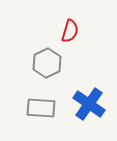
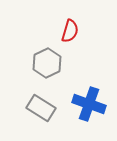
blue cross: rotated 16 degrees counterclockwise
gray rectangle: rotated 28 degrees clockwise
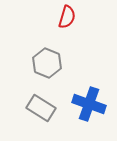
red semicircle: moved 3 px left, 14 px up
gray hexagon: rotated 12 degrees counterclockwise
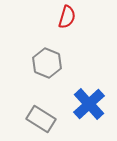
blue cross: rotated 28 degrees clockwise
gray rectangle: moved 11 px down
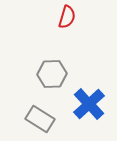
gray hexagon: moved 5 px right, 11 px down; rotated 24 degrees counterclockwise
gray rectangle: moved 1 px left
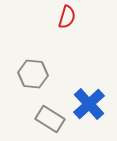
gray hexagon: moved 19 px left; rotated 8 degrees clockwise
gray rectangle: moved 10 px right
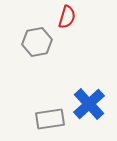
gray hexagon: moved 4 px right, 32 px up; rotated 16 degrees counterclockwise
gray rectangle: rotated 40 degrees counterclockwise
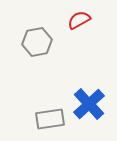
red semicircle: moved 12 px right, 3 px down; rotated 135 degrees counterclockwise
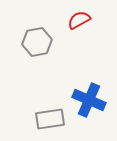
blue cross: moved 4 px up; rotated 24 degrees counterclockwise
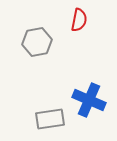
red semicircle: rotated 130 degrees clockwise
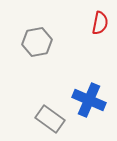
red semicircle: moved 21 px right, 3 px down
gray rectangle: rotated 44 degrees clockwise
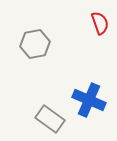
red semicircle: rotated 30 degrees counterclockwise
gray hexagon: moved 2 px left, 2 px down
